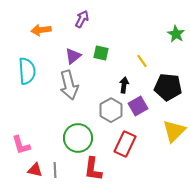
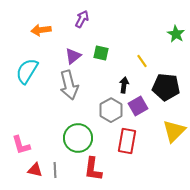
cyan semicircle: rotated 144 degrees counterclockwise
black pentagon: moved 2 px left
red rectangle: moved 2 px right, 3 px up; rotated 15 degrees counterclockwise
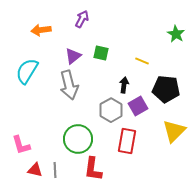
yellow line: rotated 32 degrees counterclockwise
black pentagon: moved 2 px down
green circle: moved 1 px down
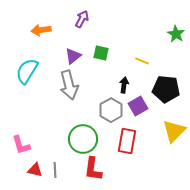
green circle: moved 5 px right
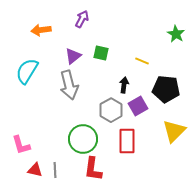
red rectangle: rotated 10 degrees counterclockwise
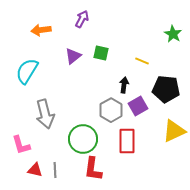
green star: moved 3 px left
gray arrow: moved 24 px left, 29 px down
yellow triangle: rotated 20 degrees clockwise
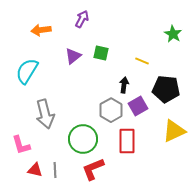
red L-shape: rotated 60 degrees clockwise
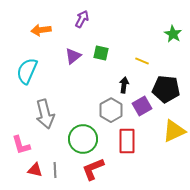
cyan semicircle: rotated 8 degrees counterclockwise
purple square: moved 4 px right
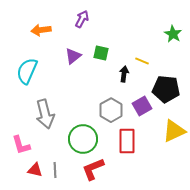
black arrow: moved 11 px up
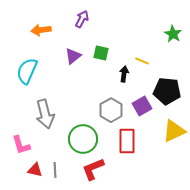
black pentagon: moved 1 px right, 2 px down
